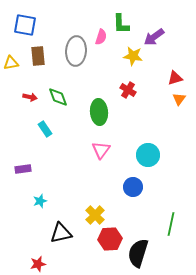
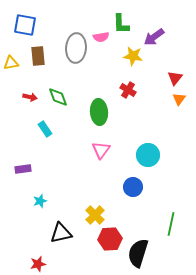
pink semicircle: rotated 63 degrees clockwise
gray ellipse: moved 3 px up
red triangle: rotated 35 degrees counterclockwise
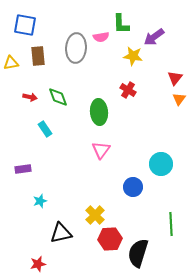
cyan circle: moved 13 px right, 9 px down
green line: rotated 15 degrees counterclockwise
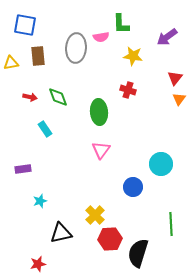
purple arrow: moved 13 px right
red cross: rotated 14 degrees counterclockwise
